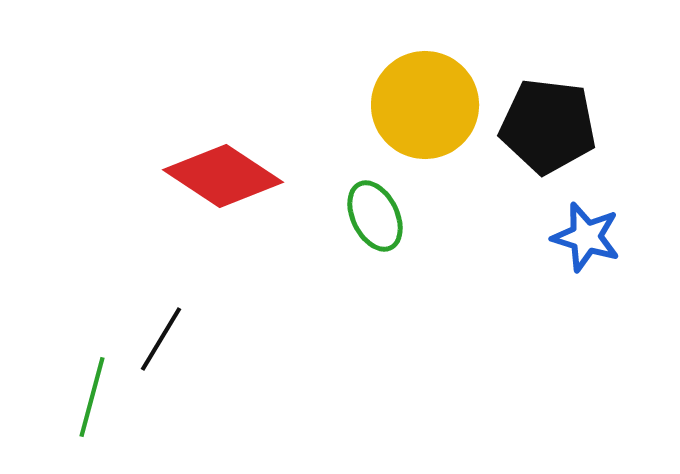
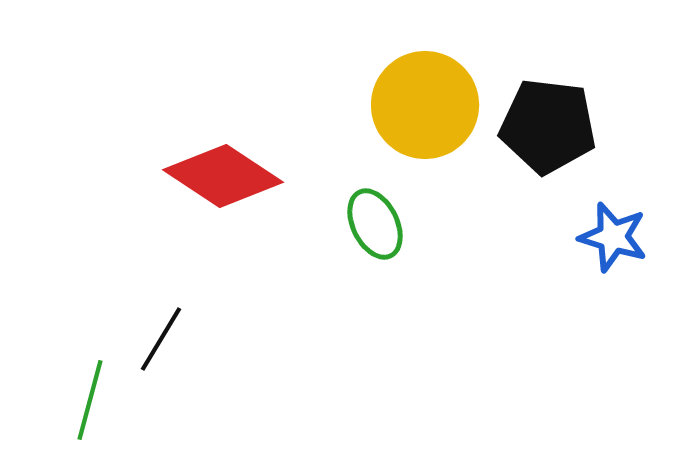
green ellipse: moved 8 px down
blue star: moved 27 px right
green line: moved 2 px left, 3 px down
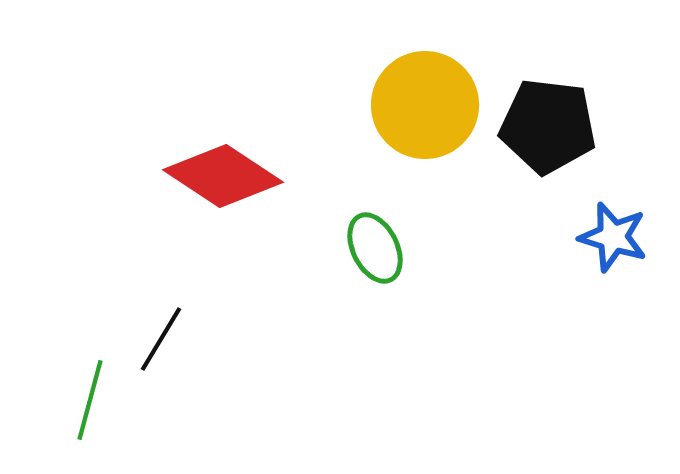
green ellipse: moved 24 px down
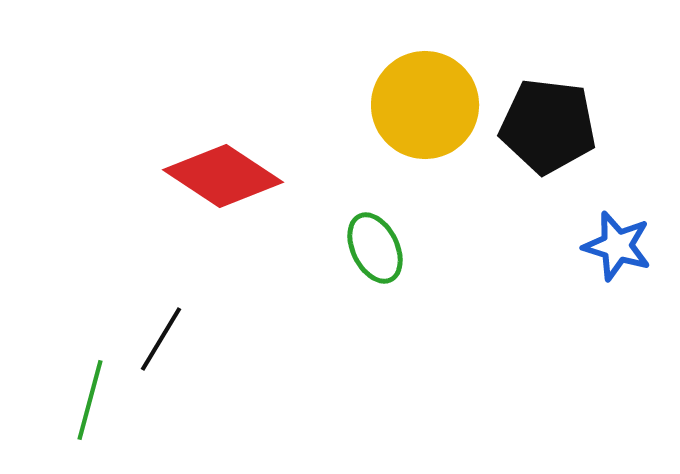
blue star: moved 4 px right, 9 px down
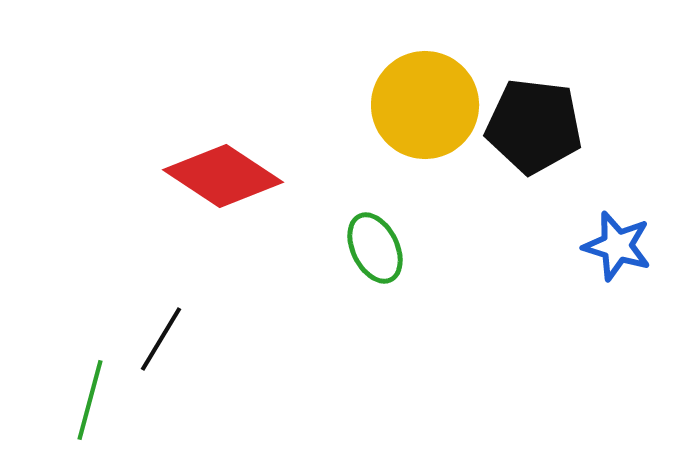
black pentagon: moved 14 px left
